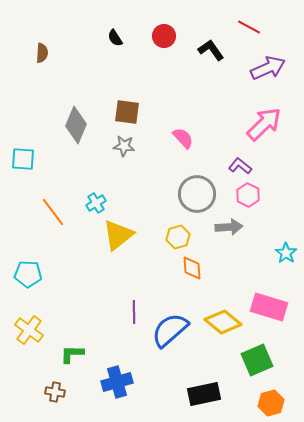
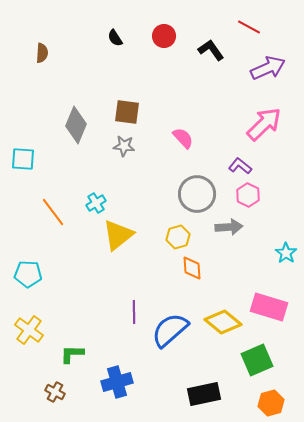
brown cross: rotated 18 degrees clockwise
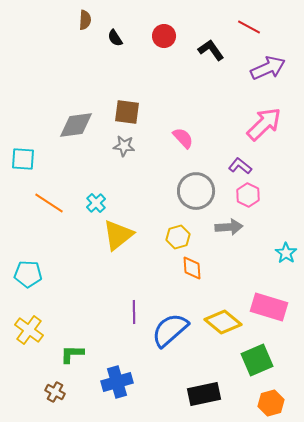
brown semicircle: moved 43 px right, 33 px up
gray diamond: rotated 60 degrees clockwise
gray circle: moved 1 px left, 3 px up
cyan cross: rotated 12 degrees counterclockwise
orange line: moved 4 px left, 9 px up; rotated 20 degrees counterclockwise
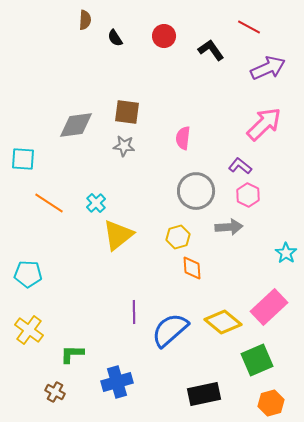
pink semicircle: rotated 130 degrees counterclockwise
pink rectangle: rotated 60 degrees counterclockwise
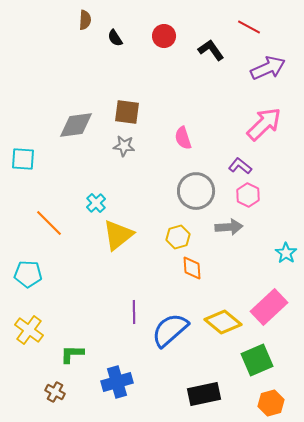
pink semicircle: rotated 25 degrees counterclockwise
orange line: moved 20 px down; rotated 12 degrees clockwise
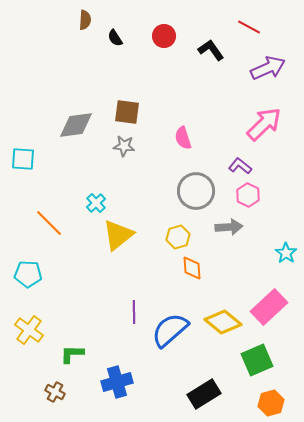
black rectangle: rotated 20 degrees counterclockwise
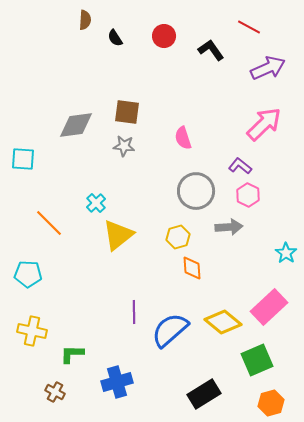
yellow cross: moved 3 px right, 1 px down; rotated 24 degrees counterclockwise
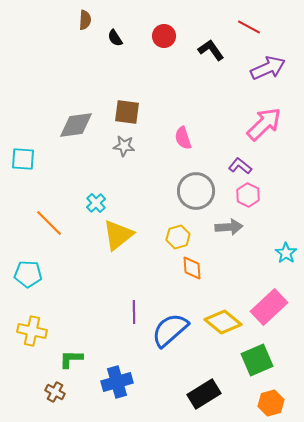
green L-shape: moved 1 px left, 5 px down
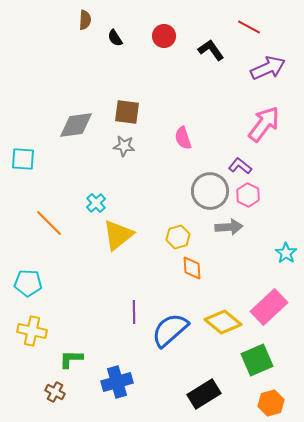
pink arrow: rotated 9 degrees counterclockwise
gray circle: moved 14 px right
cyan pentagon: moved 9 px down
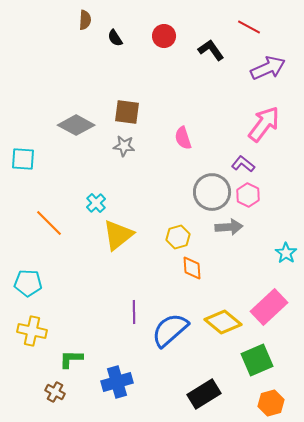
gray diamond: rotated 36 degrees clockwise
purple L-shape: moved 3 px right, 2 px up
gray circle: moved 2 px right, 1 px down
